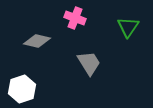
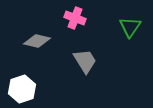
green triangle: moved 2 px right
gray trapezoid: moved 4 px left, 2 px up
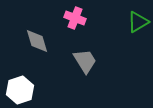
green triangle: moved 8 px right, 5 px up; rotated 25 degrees clockwise
gray diamond: rotated 60 degrees clockwise
white hexagon: moved 2 px left, 1 px down
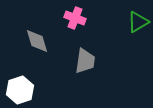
gray trapezoid: rotated 40 degrees clockwise
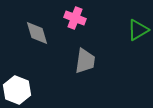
green triangle: moved 8 px down
gray diamond: moved 8 px up
white hexagon: moved 3 px left; rotated 20 degrees counterclockwise
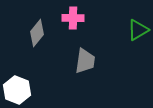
pink cross: moved 2 px left; rotated 20 degrees counterclockwise
gray diamond: rotated 56 degrees clockwise
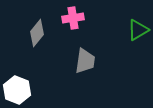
pink cross: rotated 10 degrees counterclockwise
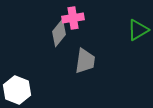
gray diamond: moved 22 px right
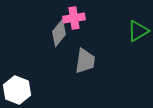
pink cross: moved 1 px right
green triangle: moved 1 px down
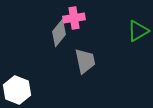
gray trapezoid: rotated 20 degrees counterclockwise
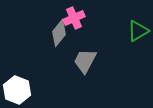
pink cross: rotated 15 degrees counterclockwise
gray trapezoid: rotated 140 degrees counterclockwise
